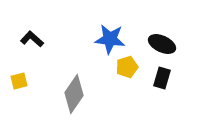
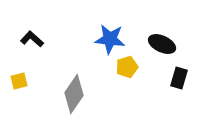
black rectangle: moved 17 px right
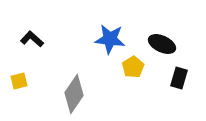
yellow pentagon: moved 6 px right; rotated 15 degrees counterclockwise
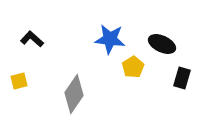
black rectangle: moved 3 px right
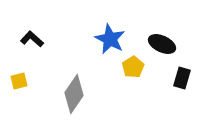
blue star: rotated 20 degrees clockwise
